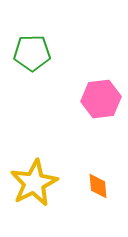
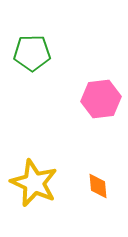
yellow star: rotated 21 degrees counterclockwise
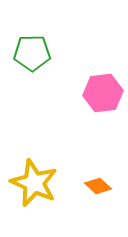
pink hexagon: moved 2 px right, 6 px up
orange diamond: rotated 44 degrees counterclockwise
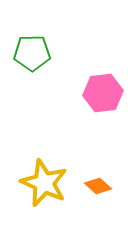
yellow star: moved 10 px right
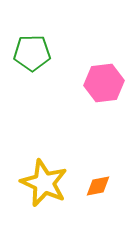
pink hexagon: moved 1 px right, 10 px up
orange diamond: rotated 52 degrees counterclockwise
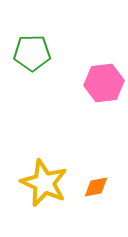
orange diamond: moved 2 px left, 1 px down
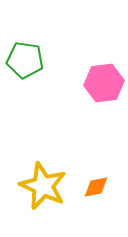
green pentagon: moved 7 px left, 7 px down; rotated 9 degrees clockwise
yellow star: moved 1 px left, 3 px down
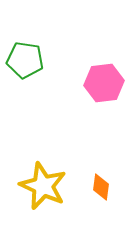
orange diamond: moved 5 px right; rotated 72 degrees counterclockwise
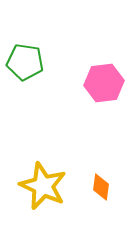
green pentagon: moved 2 px down
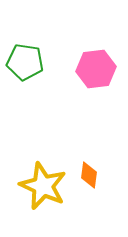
pink hexagon: moved 8 px left, 14 px up
orange diamond: moved 12 px left, 12 px up
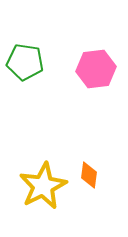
yellow star: rotated 21 degrees clockwise
